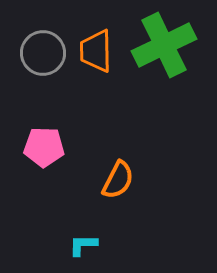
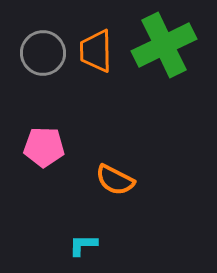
orange semicircle: moved 3 px left; rotated 90 degrees clockwise
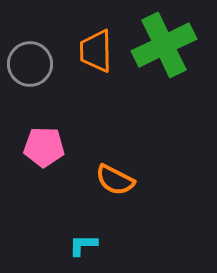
gray circle: moved 13 px left, 11 px down
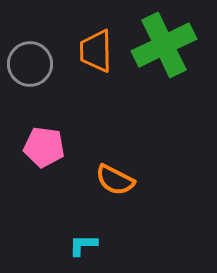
pink pentagon: rotated 6 degrees clockwise
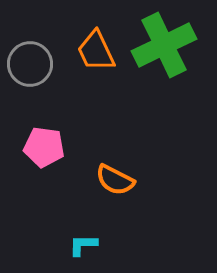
orange trapezoid: rotated 24 degrees counterclockwise
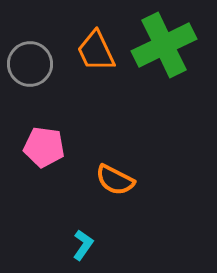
cyan L-shape: rotated 124 degrees clockwise
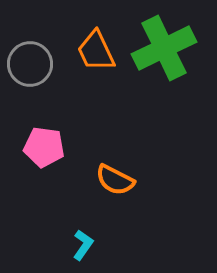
green cross: moved 3 px down
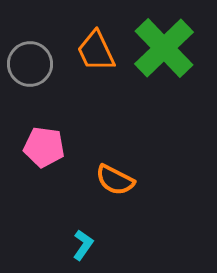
green cross: rotated 18 degrees counterclockwise
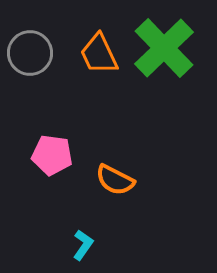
orange trapezoid: moved 3 px right, 3 px down
gray circle: moved 11 px up
pink pentagon: moved 8 px right, 8 px down
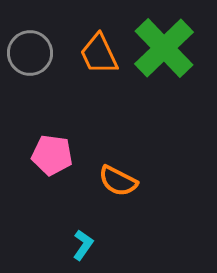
orange semicircle: moved 3 px right, 1 px down
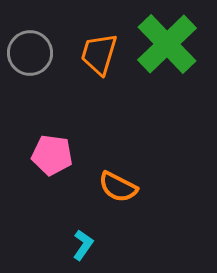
green cross: moved 3 px right, 4 px up
orange trapezoid: rotated 42 degrees clockwise
orange semicircle: moved 6 px down
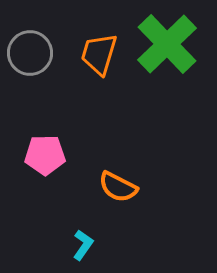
pink pentagon: moved 7 px left; rotated 9 degrees counterclockwise
